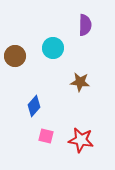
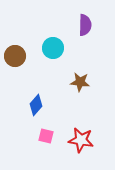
blue diamond: moved 2 px right, 1 px up
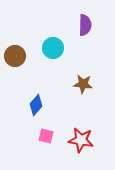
brown star: moved 3 px right, 2 px down
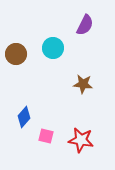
purple semicircle: rotated 25 degrees clockwise
brown circle: moved 1 px right, 2 px up
blue diamond: moved 12 px left, 12 px down
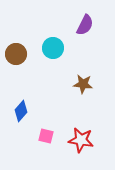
blue diamond: moved 3 px left, 6 px up
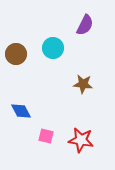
blue diamond: rotated 70 degrees counterclockwise
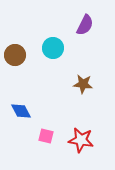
brown circle: moved 1 px left, 1 px down
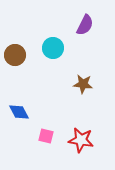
blue diamond: moved 2 px left, 1 px down
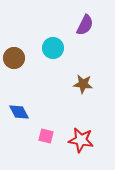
brown circle: moved 1 px left, 3 px down
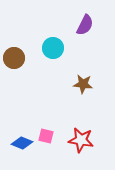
blue diamond: moved 3 px right, 31 px down; rotated 40 degrees counterclockwise
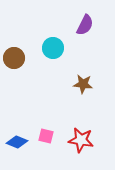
blue diamond: moved 5 px left, 1 px up
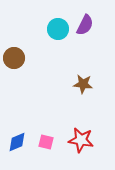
cyan circle: moved 5 px right, 19 px up
pink square: moved 6 px down
blue diamond: rotated 45 degrees counterclockwise
